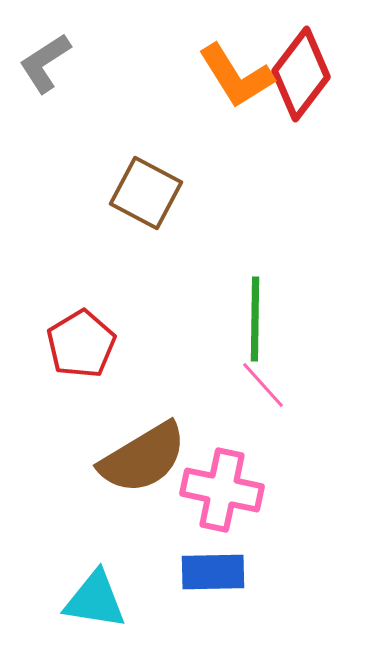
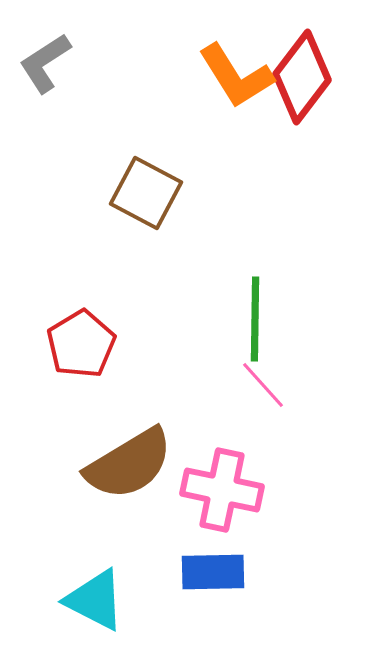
red diamond: moved 1 px right, 3 px down
brown semicircle: moved 14 px left, 6 px down
cyan triangle: rotated 18 degrees clockwise
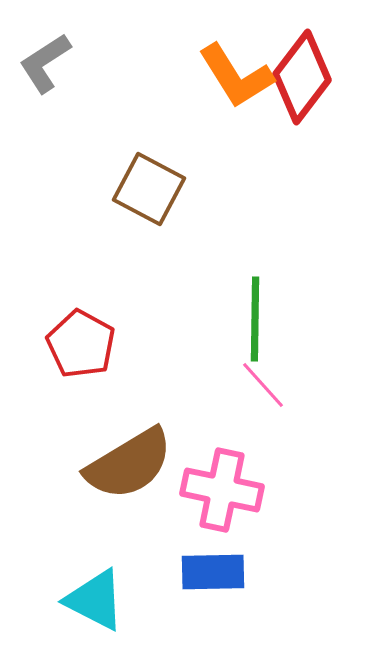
brown square: moved 3 px right, 4 px up
red pentagon: rotated 12 degrees counterclockwise
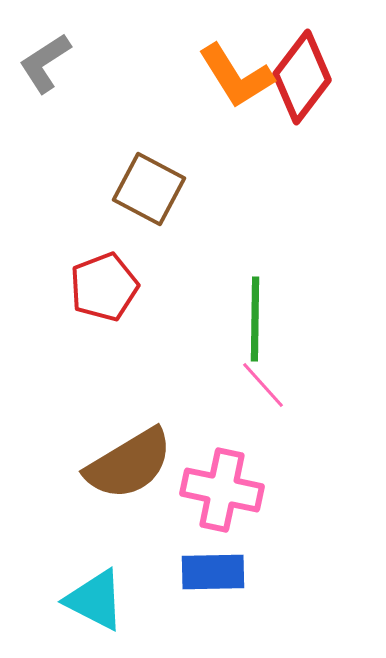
red pentagon: moved 23 px right, 57 px up; rotated 22 degrees clockwise
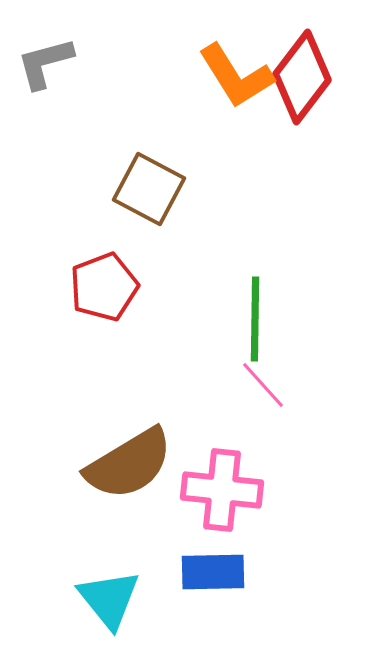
gray L-shape: rotated 18 degrees clockwise
pink cross: rotated 6 degrees counterclockwise
cyan triangle: moved 14 px right, 1 px up; rotated 24 degrees clockwise
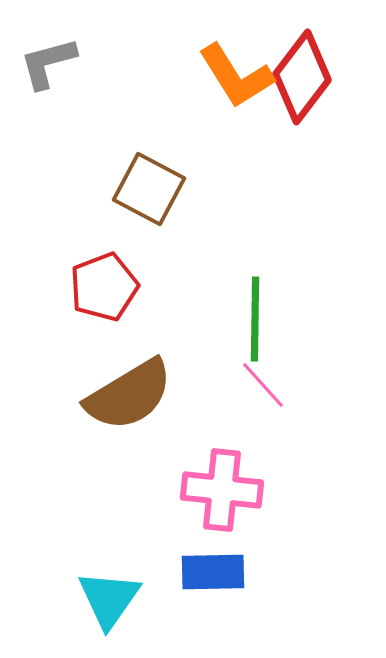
gray L-shape: moved 3 px right
brown semicircle: moved 69 px up
cyan triangle: rotated 14 degrees clockwise
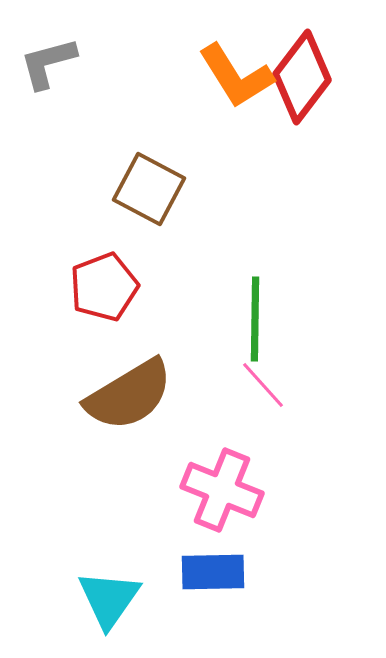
pink cross: rotated 16 degrees clockwise
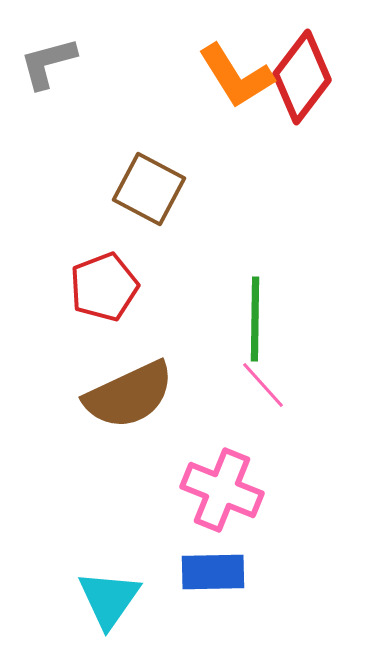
brown semicircle: rotated 6 degrees clockwise
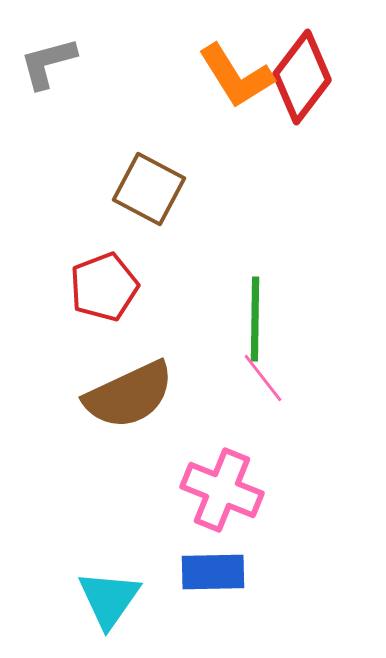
pink line: moved 7 px up; rotated 4 degrees clockwise
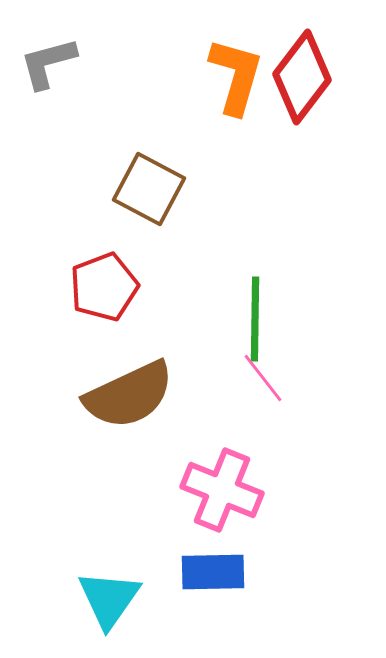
orange L-shape: rotated 132 degrees counterclockwise
